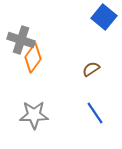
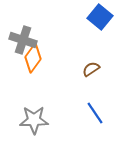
blue square: moved 4 px left
gray cross: moved 2 px right
gray star: moved 5 px down
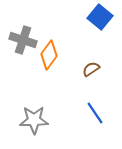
orange diamond: moved 16 px right, 3 px up
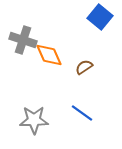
orange diamond: rotated 60 degrees counterclockwise
brown semicircle: moved 7 px left, 2 px up
blue line: moved 13 px left; rotated 20 degrees counterclockwise
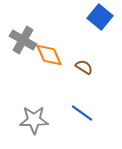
gray cross: rotated 12 degrees clockwise
brown semicircle: rotated 66 degrees clockwise
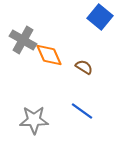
blue line: moved 2 px up
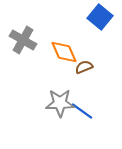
orange diamond: moved 15 px right, 3 px up
brown semicircle: rotated 54 degrees counterclockwise
gray star: moved 26 px right, 17 px up
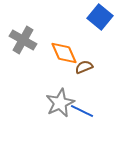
orange diamond: moved 1 px down
gray star: rotated 24 degrees counterclockwise
blue line: rotated 10 degrees counterclockwise
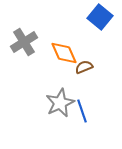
gray cross: moved 1 px right, 2 px down; rotated 28 degrees clockwise
blue line: rotated 45 degrees clockwise
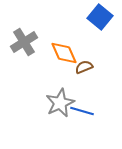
blue line: rotated 55 degrees counterclockwise
